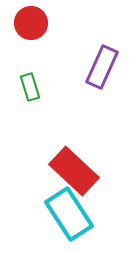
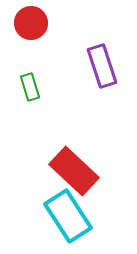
purple rectangle: moved 1 px up; rotated 42 degrees counterclockwise
cyan rectangle: moved 1 px left, 2 px down
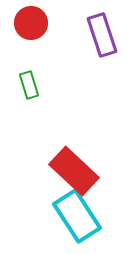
purple rectangle: moved 31 px up
green rectangle: moved 1 px left, 2 px up
cyan rectangle: moved 9 px right
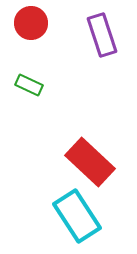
green rectangle: rotated 48 degrees counterclockwise
red rectangle: moved 16 px right, 9 px up
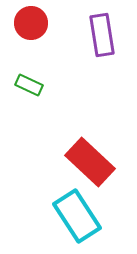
purple rectangle: rotated 9 degrees clockwise
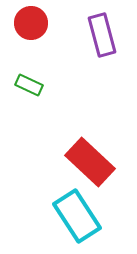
purple rectangle: rotated 6 degrees counterclockwise
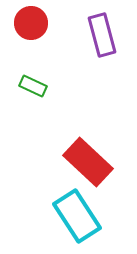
green rectangle: moved 4 px right, 1 px down
red rectangle: moved 2 px left
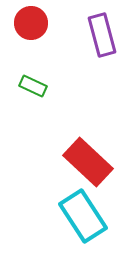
cyan rectangle: moved 6 px right
